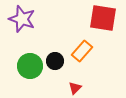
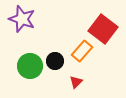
red square: moved 11 px down; rotated 28 degrees clockwise
red triangle: moved 1 px right, 6 px up
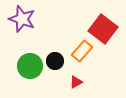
red triangle: rotated 16 degrees clockwise
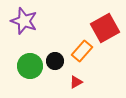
purple star: moved 2 px right, 2 px down
red square: moved 2 px right, 1 px up; rotated 24 degrees clockwise
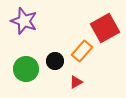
green circle: moved 4 px left, 3 px down
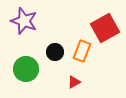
orange rectangle: rotated 20 degrees counterclockwise
black circle: moved 9 px up
red triangle: moved 2 px left
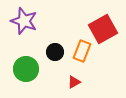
red square: moved 2 px left, 1 px down
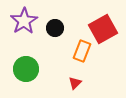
purple star: rotated 20 degrees clockwise
black circle: moved 24 px up
red triangle: moved 1 px right, 1 px down; rotated 16 degrees counterclockwise
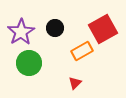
purple star: moved 3 px left, 11 px down
orange rectangle: rotated 40 degrees clockwise
green circle: moved 3 px right, 6 px up
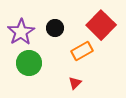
red square: moved 2 px left, 4 px up; rotated 16 degrees counterclockwise
